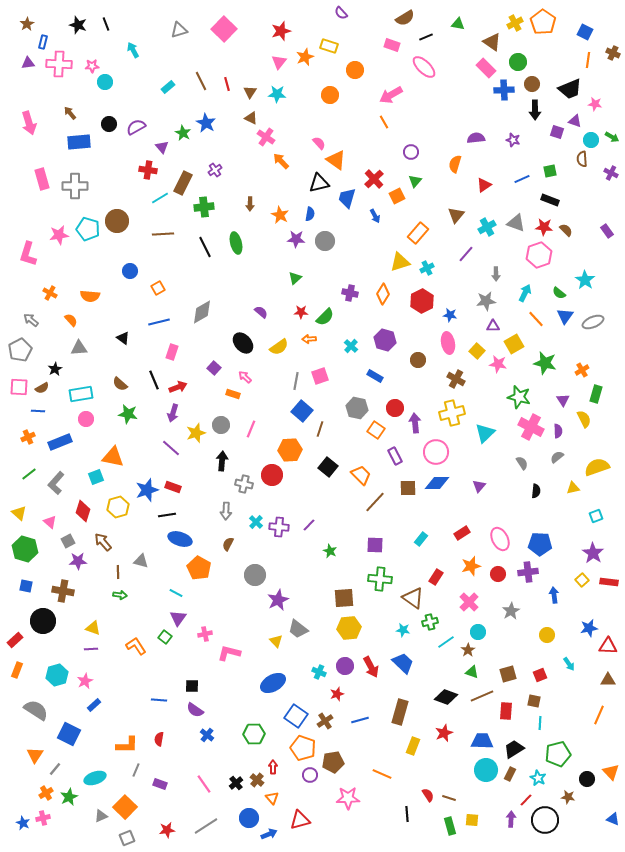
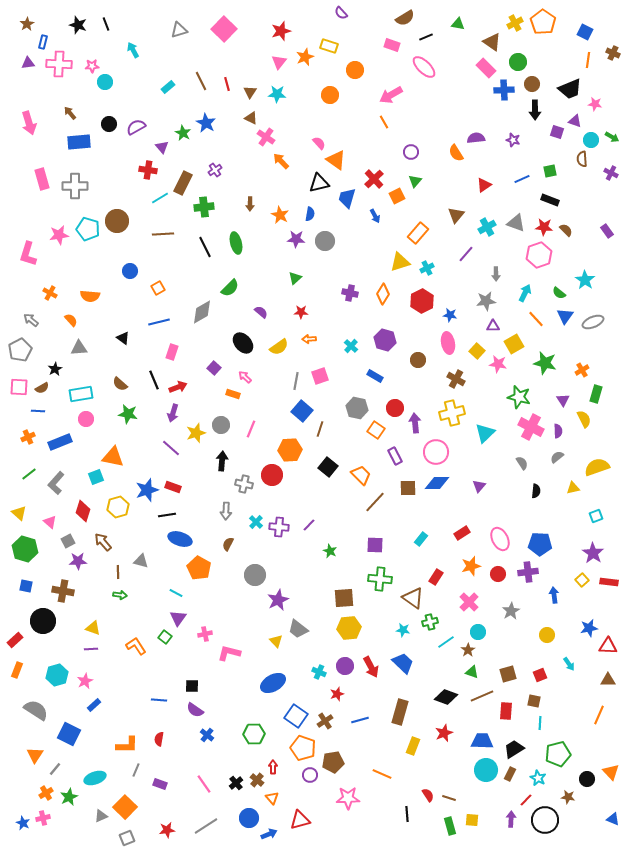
orange semicircle at (455, 164): moved 1 px right, 11 px up; rotated 48 degrees counterclockwise
green semicircle at (325, 317): moved 95 px left, 29 px up
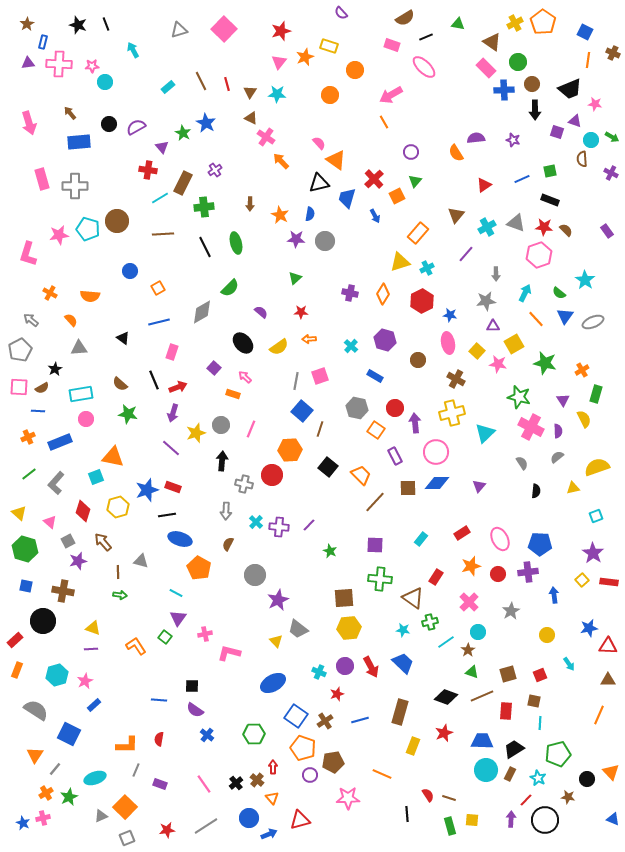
purple star at (78, 561): rotated 12 degrees counterclockwise
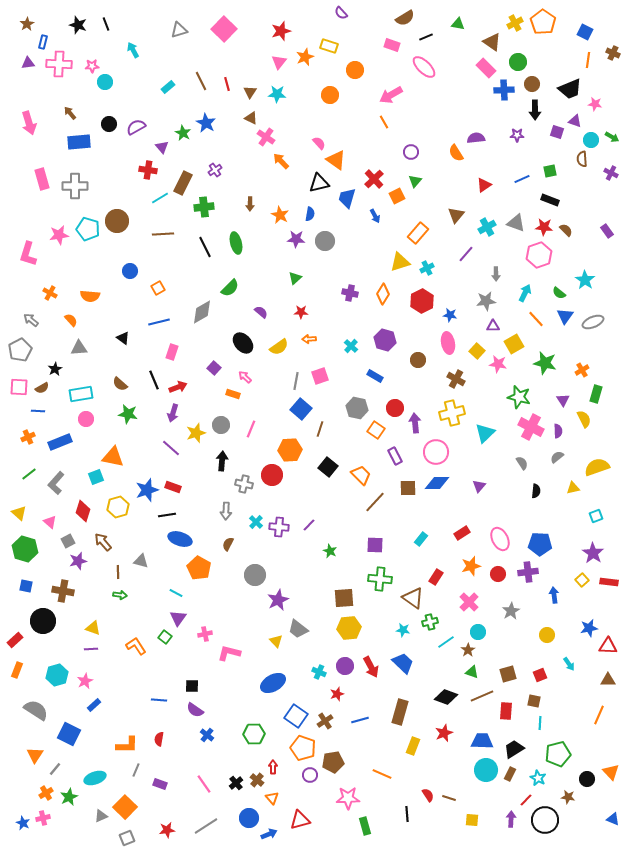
purple star at (513, 140): moved 4 px right, 5 px up; rotated 16 degrees counterclockwise
blue square at (302, 411): moved 1 px left, 2 px up
green rectangle at (450, 826): moved 85 px left
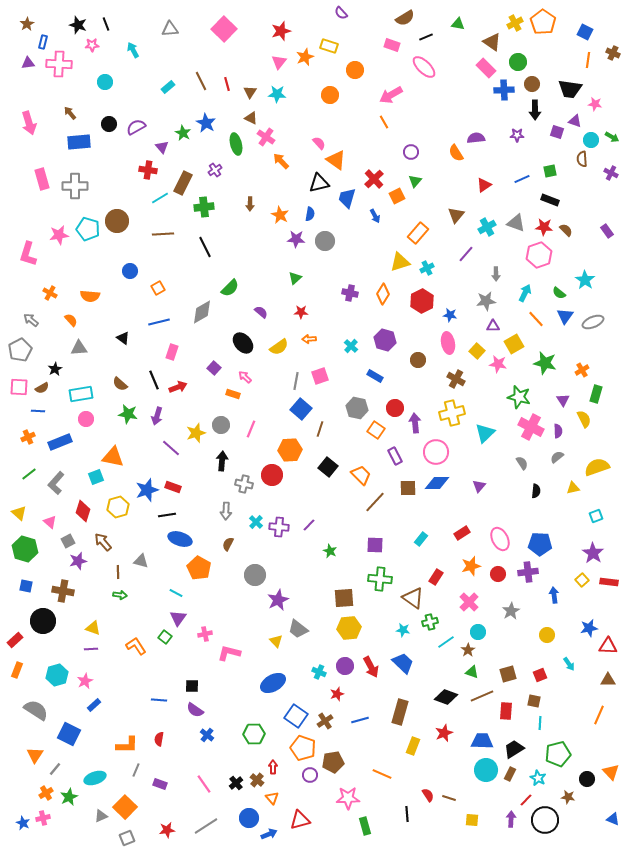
gray triangle at (179, 30): moved 9 px left, 1 px up; rotated 12 degrees clockwise
pink star at (92, 66): moved 21 px up
black trapezoid at (570, 89): rotated 30 degrees clockwise
green ellipse at (236, 243): moved 99 px up
purple arrow at (173, 413): moved 16 px left, 3 px down
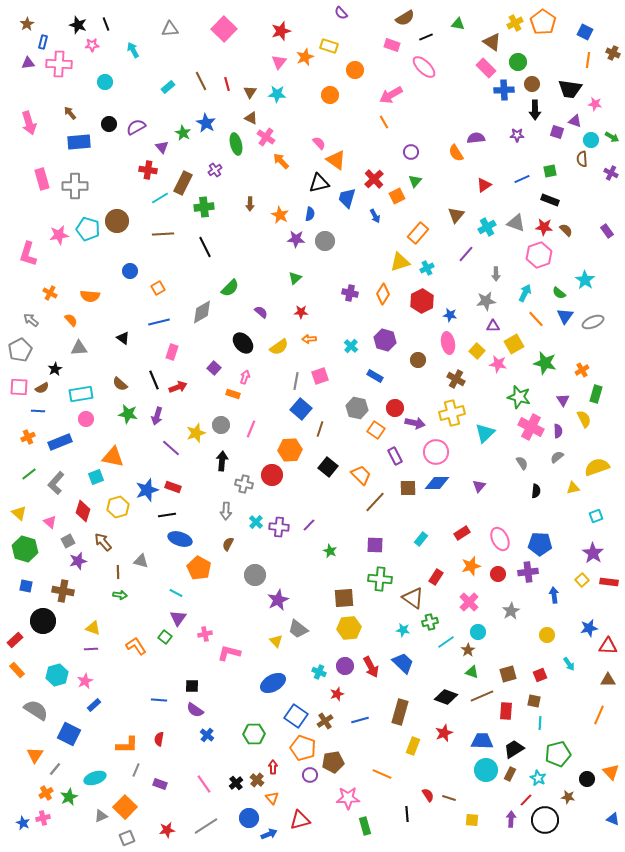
pink arrow at (245, 377): rotated 64 degrees clockwise
purple arrow at (415, 423): rotated 108 degrees clockwise
orange rectangle at (17, 670): rotated 63 degrees counterclockwise
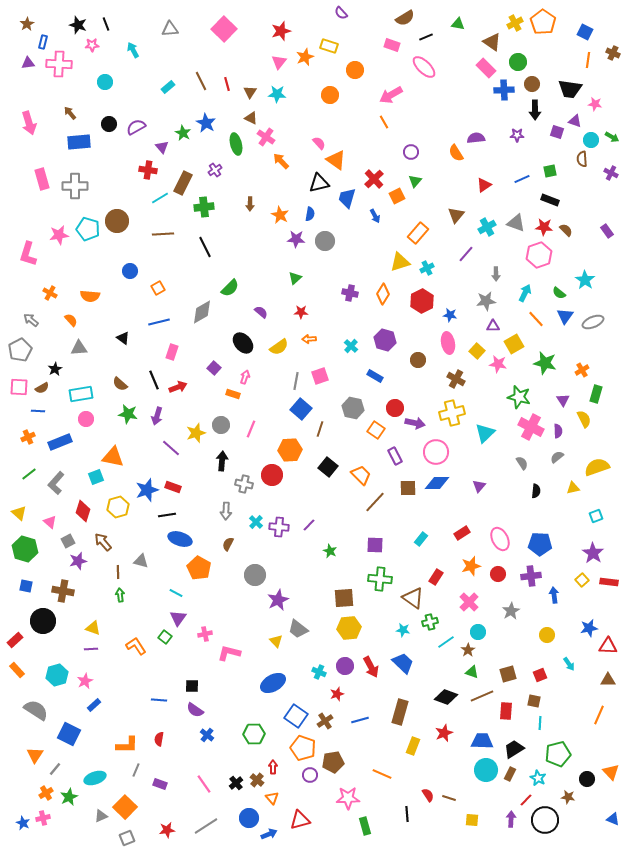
gray hexagon at (357, 408): moved 4 px left
purple cross at (528, 572): moved 3 px right, 4 px down
green arrow at (120, 595): rotated 104 degrees counterclockwise
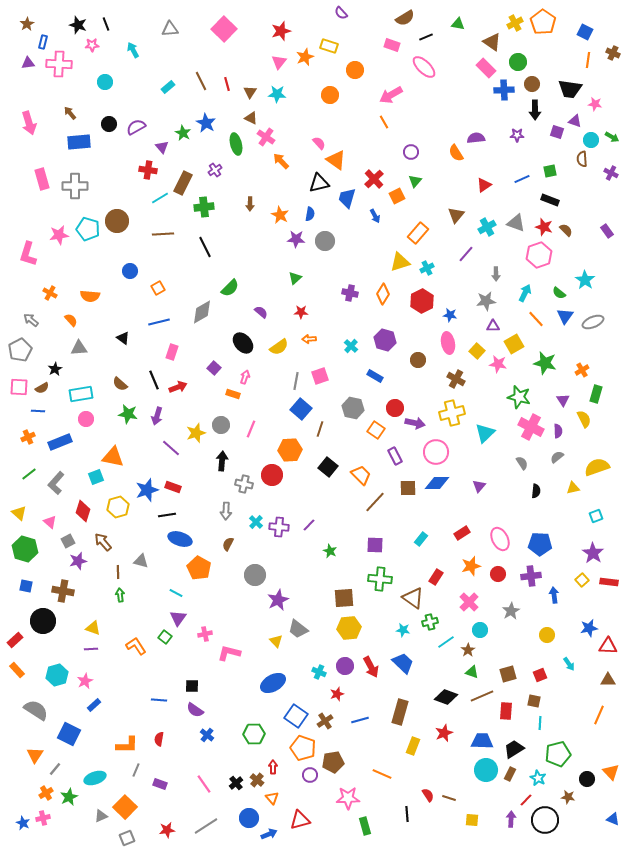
red star at (544, 227): rotated 12 degrees clockwise
cyan circle at (478, 632): moved 2 px right, 2 px up
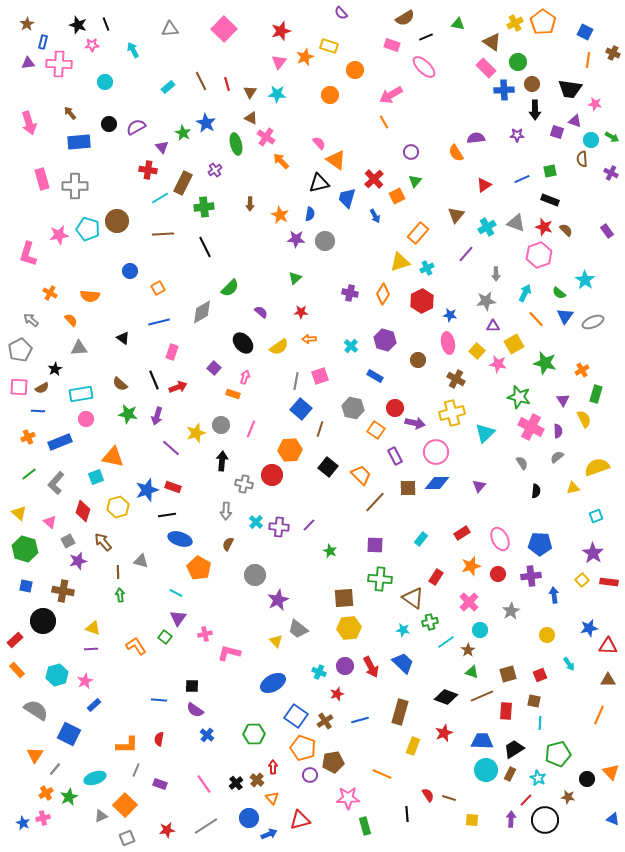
orange square at (125, 807): moved 2 px up
